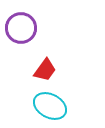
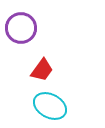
red trapezoid: moved 3 px left
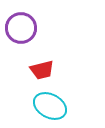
red trapezoid: rotated 40 degrees clockwise
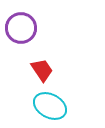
red trapezoid: rotated 110 degrees counterclockwise
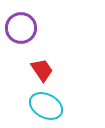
cyan ellipse: moved 4 px left
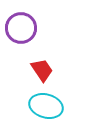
cyan ellipse: rotated 12 degrees counterclockwise
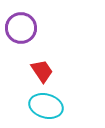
red trapezoid: moved 1 px down
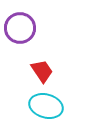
purple circle: moved 1 px left
